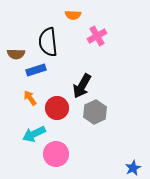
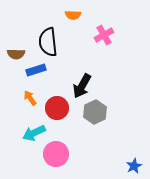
pink cross: moved 7 px right, 1 px up
cyan arrow: moved 1 px up
blue star: moved 1 px right, 2 px up
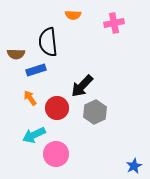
pink cross: moved 10 px right, 12 px up; rotated 18 degrees clockwise
black arrow: rotated 15 degrees clockwise
cyan arrow: moved 2 px down
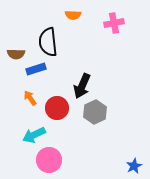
blue rectangle: moved 1 px up
black arrow: rotated 20 degrees counterclockwise
pink circle: moved 7 px left, 6 px down
